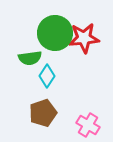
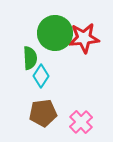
green semicircle: rotated 85 degrees counterclockwise
cyan diamond: moved 6 px left
brown pentagon: rotated 12 degrees clockwise
pink cross: moved 7 px left, 3 px up; rotated 15 degrees clockwise
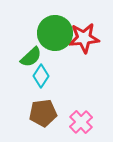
green semicircle: moved 1 px right, 1 px up; rotated 50 degrees clockwise
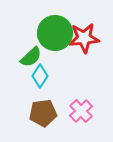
cyan diamond: moved 1 px left
pink cross: moved 11 px up
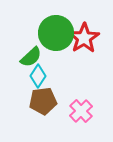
green circle: moved 1 px right
red star: rotated 28 degrees counterclockwise
cyan diamond: moved 2 px left
brown pentagon: moved 12 px up
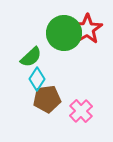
green circle: moved 8 px right
red star: moved 3 px right, 9 px up
cyan diamond: moved 1 px left, 3 px down
brown pentagon: moved 4 px right, 2 px up
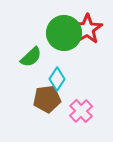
cyan diamond: moved 20 px right
